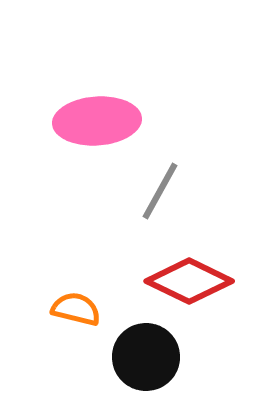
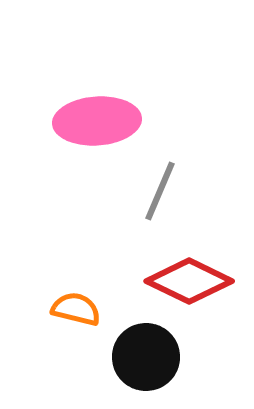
gray line: rotated 6 degrees counterclockwise
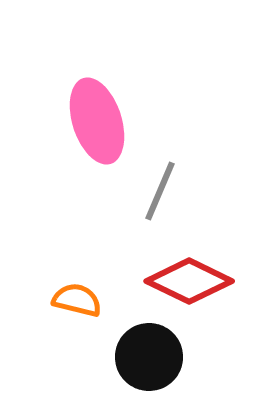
pink ellipse: rotated 76 degrees clockwise
orange semicircle: moved 1 px right, 9 px up
black circle: moved 3 px right
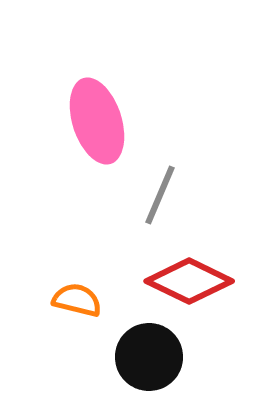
gray line: moved 4 px down
